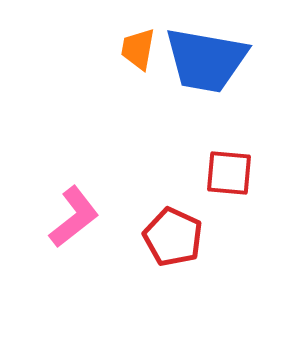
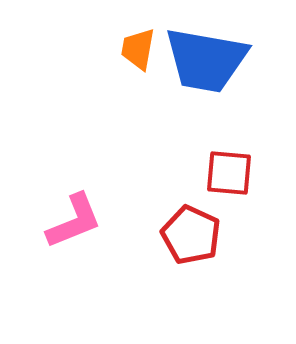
pink L-shape: moved 4 px down; rotated 16 degrees clockwise
red pentagon: moved 18 px right, 2 px up
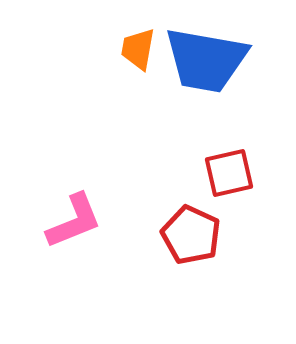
red square: rotated 18 degrees counterclockwise
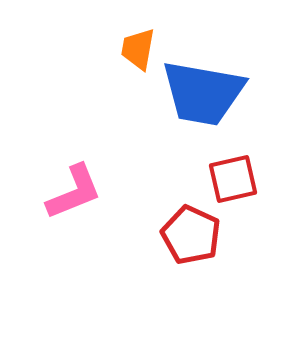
blue trapezoid: moved 3 px left, 33 px down
red square: moved 4 px right, 6 px down
pink L-shape: moved 29 px up
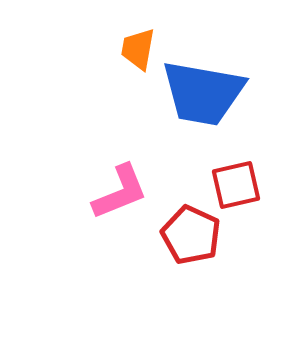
red square: moved 3 px right, 6 px down
pink L-shape: moved 46 px right
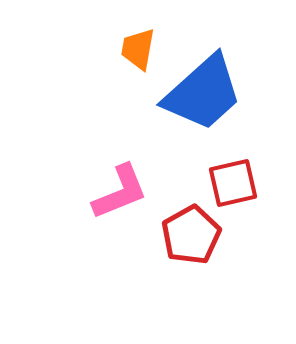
blue trapezoid: rotated 52 degrees counterclockwise
red square: moved 3 px left, 2 px up
red pentagon: rotated 18 degrees clockwise
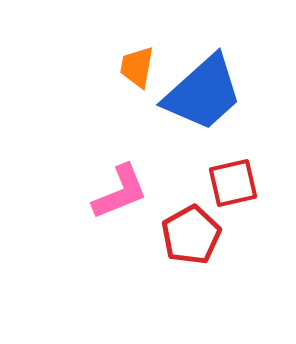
orange trapezoid: moved 1 px left, 18 px down
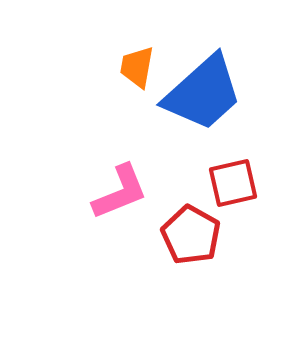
red pentagon: rotated 14 degrees counterclockwise
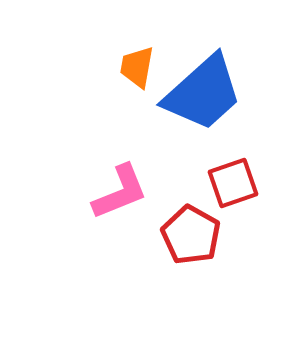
red square: rotated 6 degrees counterclockwise
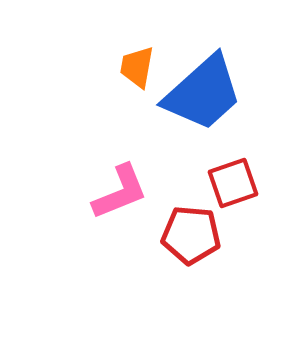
red pentagon: rotated 24 degrees counterclockwise
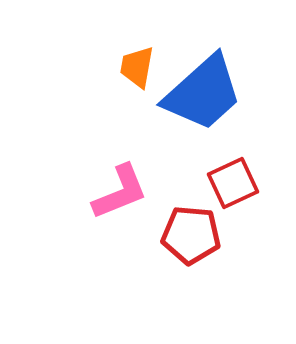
red square: rotated 6 degrees counterclockwise
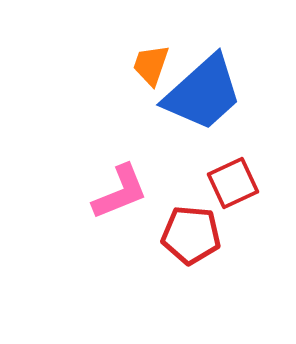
orange trapezoid: moved 14 px right, 2 px up; rotated 9 degrees clockwise
